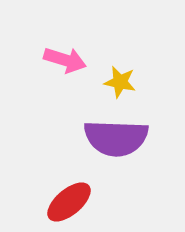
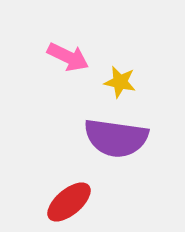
pink arrow: moved 3 px right, 3 px up; rotated 9 degrees clockwise
purple semicircle: rotated 6 degrees clockwise
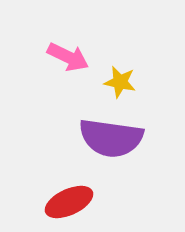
purple semicircle: moved 5 px left
red ellipse: rotated 15 degrees clockwise
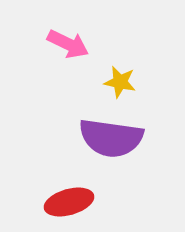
pink arrow: moved 13 px up
red ellipse: rotated 9 degrees clockwise
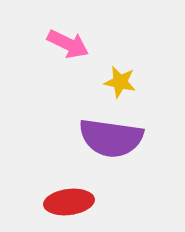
red ellipse: rotated 9 degrees clockwise
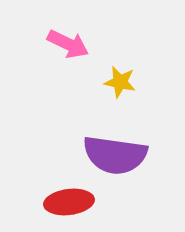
purple semicircle: moved 4 px right, 17 px down
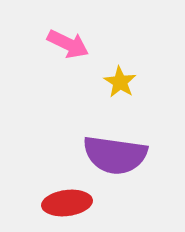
yellow star: rotated 20 degrees clockwise
red ellipse: moved 2 px left, 1 px down
